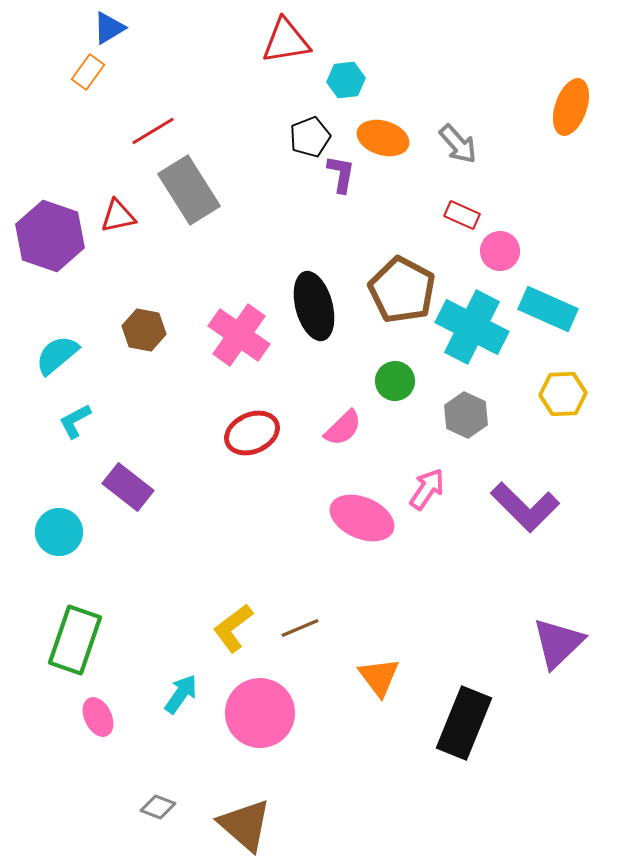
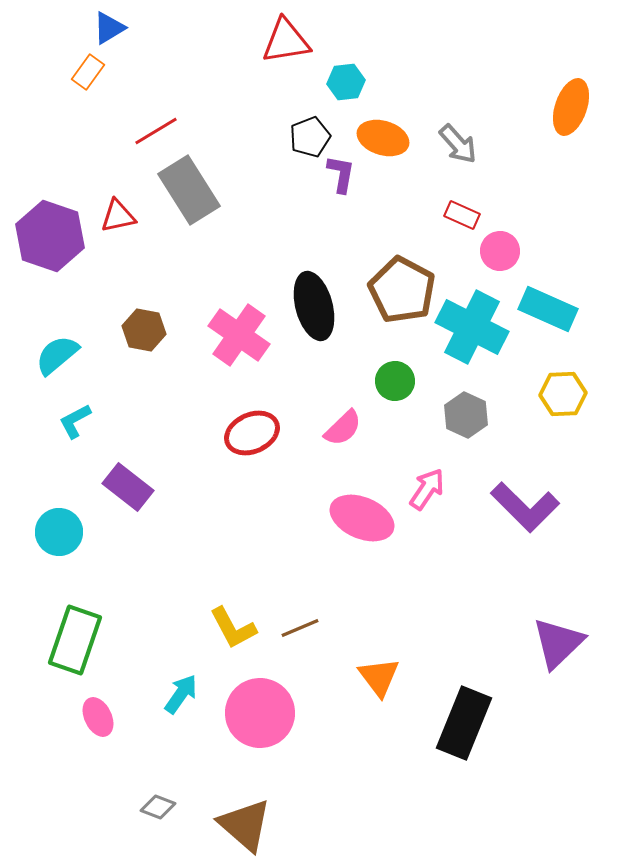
cyan hexagon at (346, 80): moved 2 px down
red line at (153, 131): moved 3 px right
yellow L-shape at (233, 628): rotated 81 degrees counterclockwise
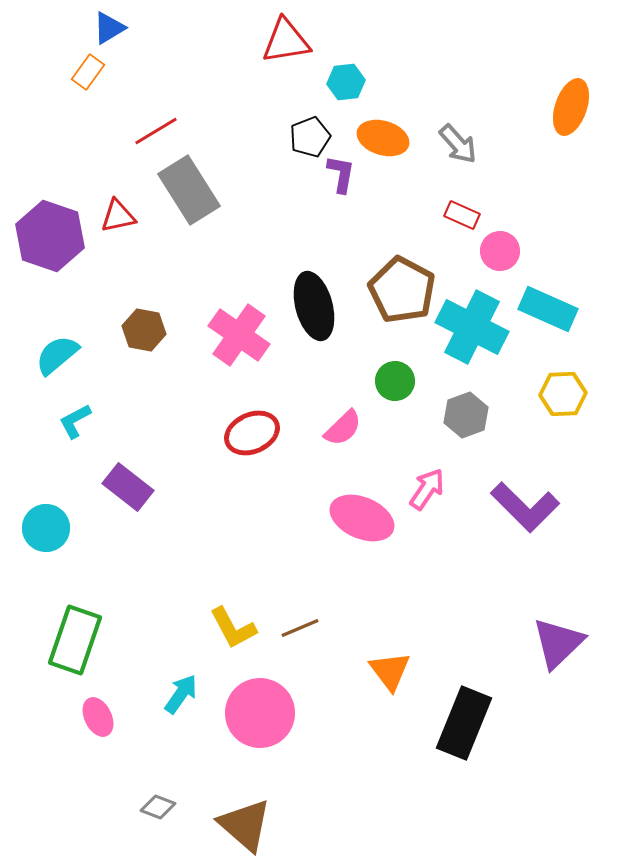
gray hexagon at (466, 415): rotated 15 degrees clockwise
cyan circle at (59, 532): moved 13 px left, 4 px up
orange triangle at (379, 677): moved 11 px right, 6 px up
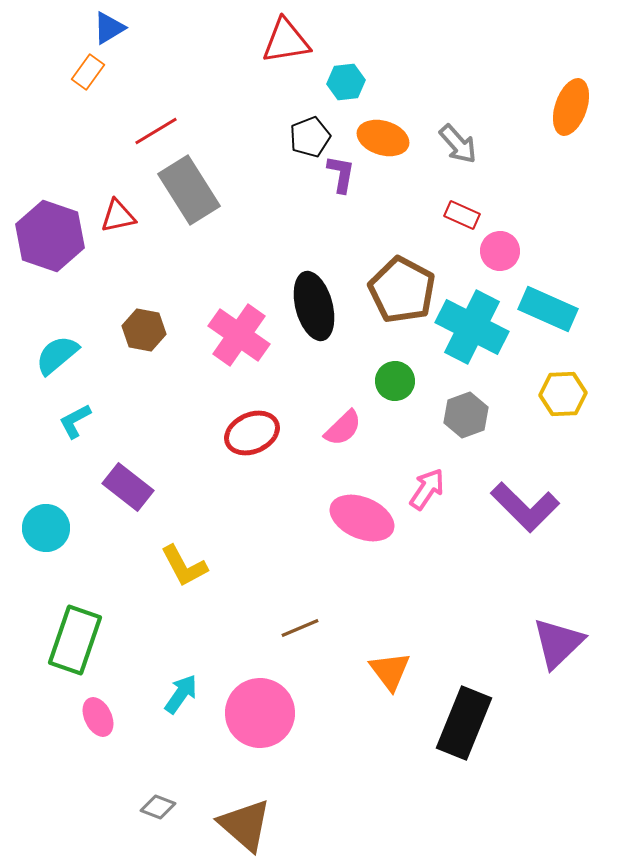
yellow L-shape at (233, 628): moved 49 px left, 62 px up
